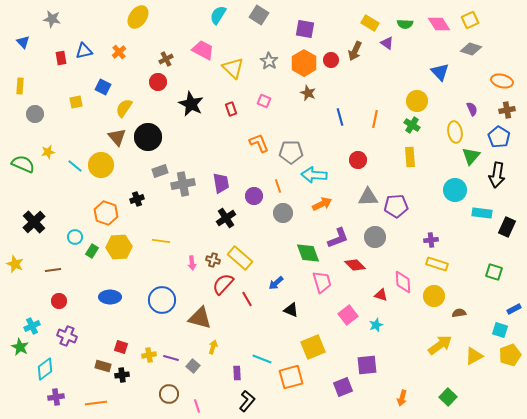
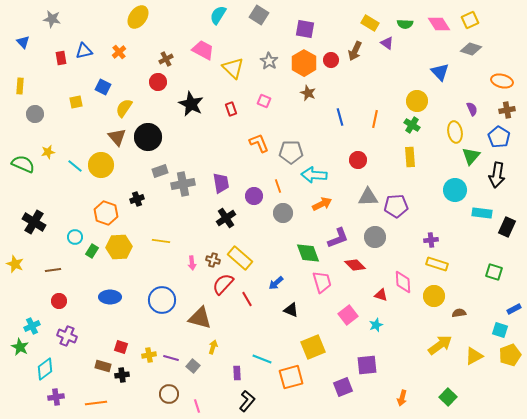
black cross at (34, 222): rotated 15 degrees counterclockwise
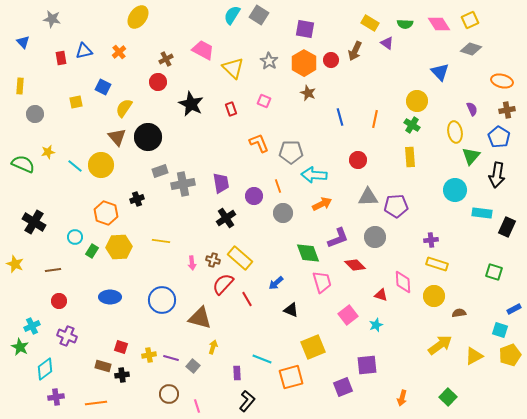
cyan semicircle at (218, 15): moved 14 px right
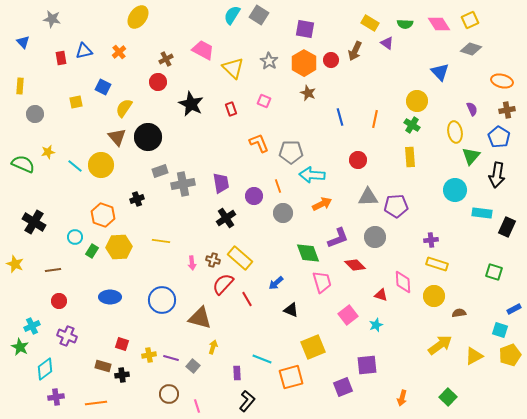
cyan arrow at (314, 175): moved 2 px left
orange hexagon at (106, 213): moved 3 px left, 2 px down
red square at (121, 347): moved 1 px right, 3 px up
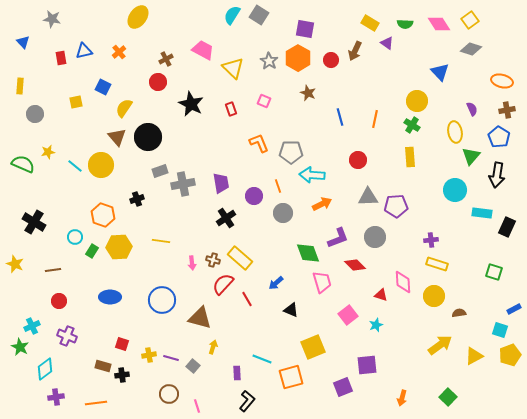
yellow square at (470, 20): rotated 12 degrees counterclockwise
orange hexagon at (304, 63): moved 6 px left, 5 px up
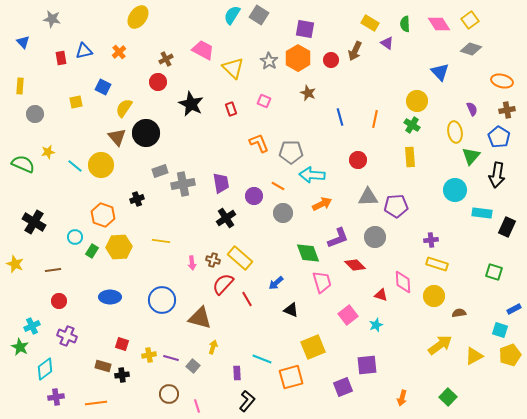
green semicircle at (405, 24): rotated 84 degrees clockwise
black circle at (148, 137): moved 2 px left, 4 px up
orange line at (278, 186): rotated 40 degrees counterclockwise
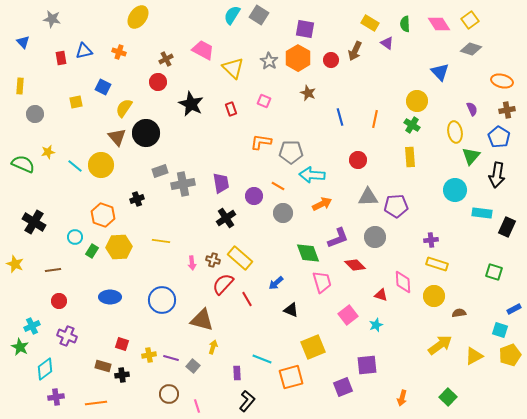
orange cross at (119, 52): rotated 32 degrees counterclockwise
orange L-shape at (259, 143): moved 2 px right, 1 px up; rotated 60 degrees counterclockwise
brown triangle at (200, 318): moved 2 px right, 2 px down
